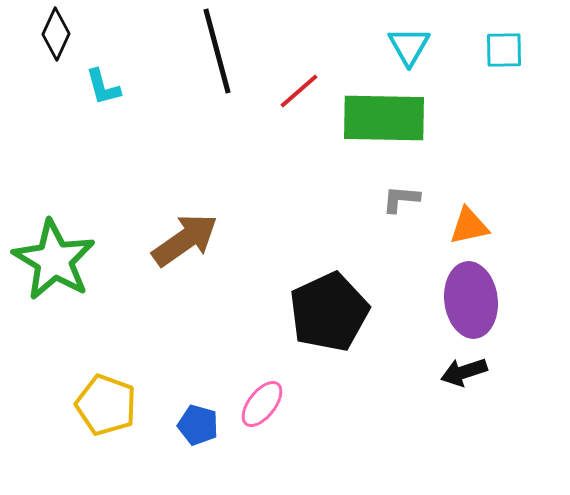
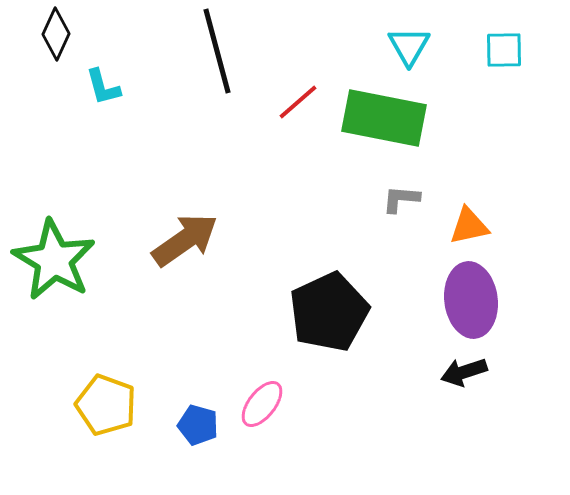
red line: moved 1 px left, 11 px down
green rectangle: rotated 10 degrees clockwise
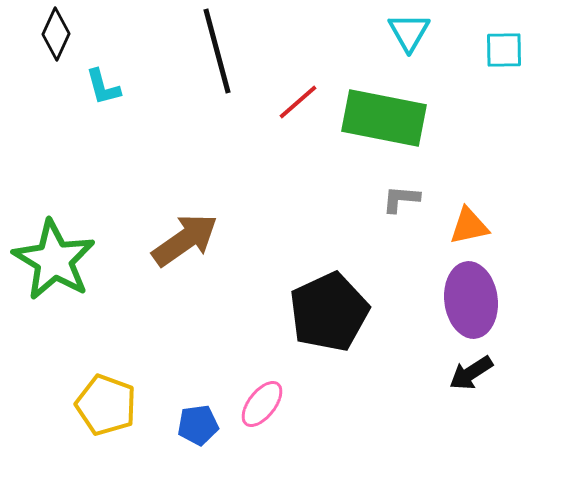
cyan triangle: moved 14 px up
black arrow: moved 7 px right, 1 px down; rotated 15 degrees counterclockwise
blue pentagon: rotated 24 degrees counterclockwise
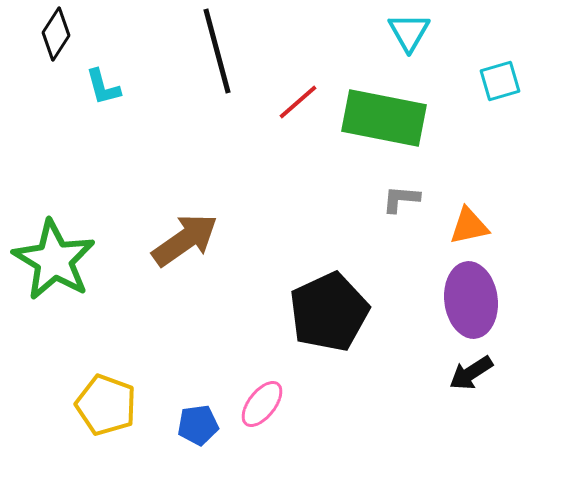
black diamond: rotated 9 degrees clockwise
cyan square: moved 4 px left, 31 px down; rotated 15 degrees counterclockwise
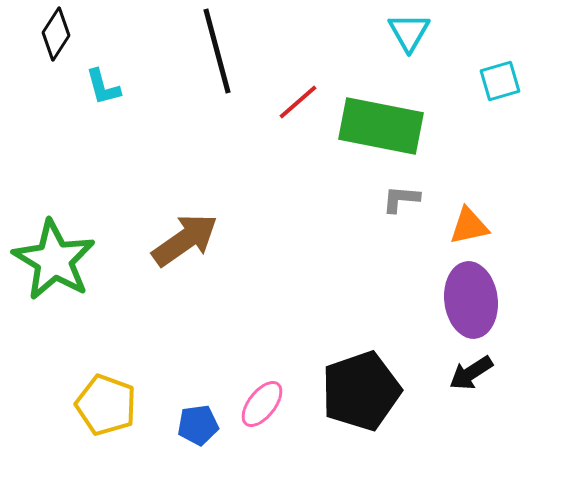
green rectangle: moved 3 px left, 8 px down
black pentagon: moved 32 px right, 79 px down; rotated 6 degrees clockwise
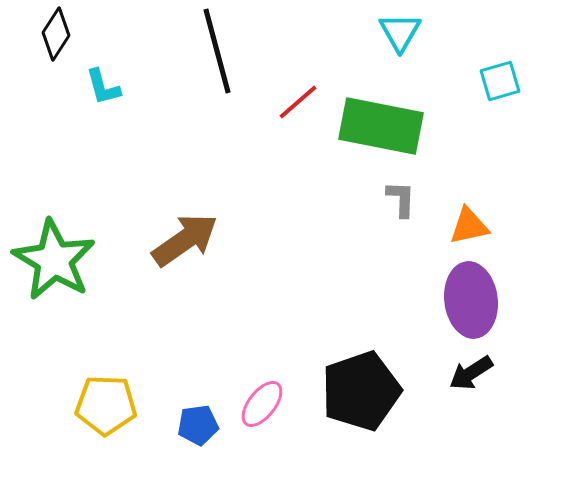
cyan triangle: moved 9 px left
gray L-shape: rotated 87 degrees clockwise
yellow pentagon: rotated 18 degrees counterclockwise
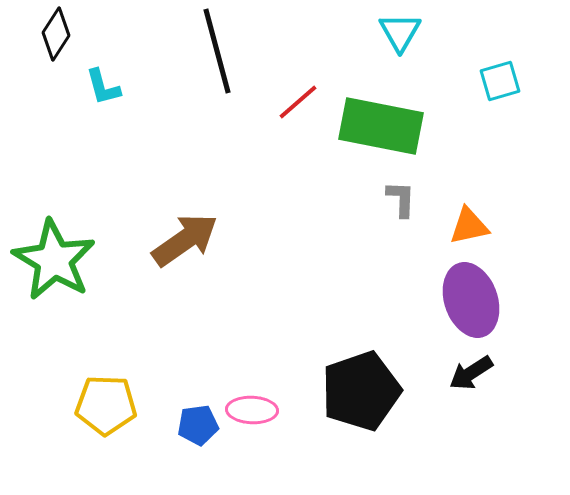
purple ellipse: rotated 12 degrees counterclockwise
pink ellipse: moved 10 px left, 6 px down; rotated 54 degrees clockwise
